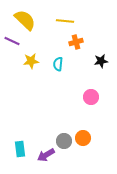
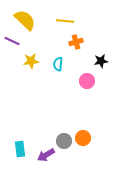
pink circle: moved 4 px left, 16 px up
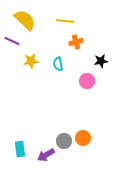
cyan semicircle: rotated 16 degrees counterclockwise
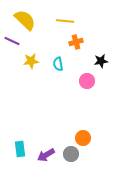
gray circle: moved 7 px right, 13 px down
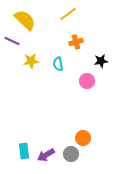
yellow line: moved 3 px right, 7 px up; rotated 42 degrees counterclockwise
cyan rectangle: moved 4 px right, 2 px down
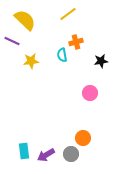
cyan semicircle: moved 4 px right, 9 px up
pink circle: moved 3 px right, 12 px down
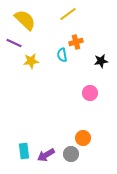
purple line: moved 2 px right, 2 px down
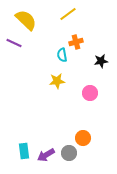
yellow semicircle: moved 1 px right
yellow star: moved 26 px right, 20 px down
gray circle: moved 2 px left, 1 px up
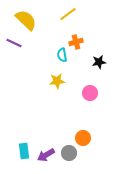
black star: moved 2 px left, 1 px down
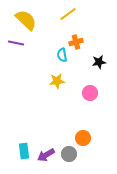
purple line: moved 2 px right; rotated 14 degrees counterclockwise
gray circle: moved 1 px down
